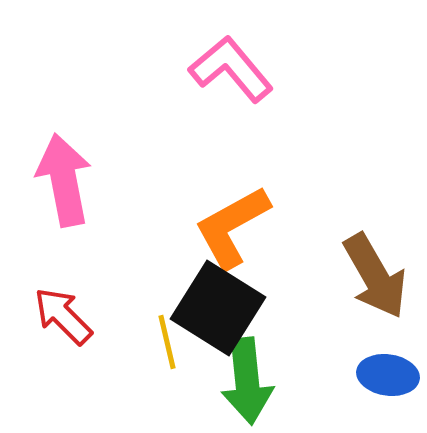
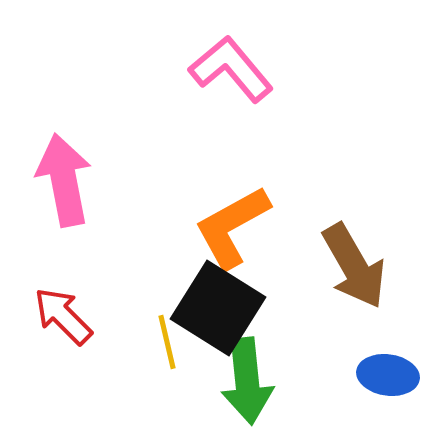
brown arrow: moved 21 px left, 10 px up
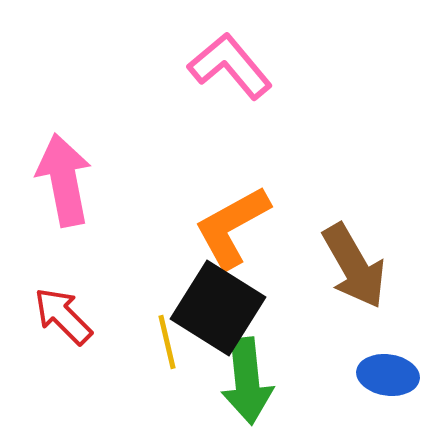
pink L-shape: moved 1 px left, 3 px up
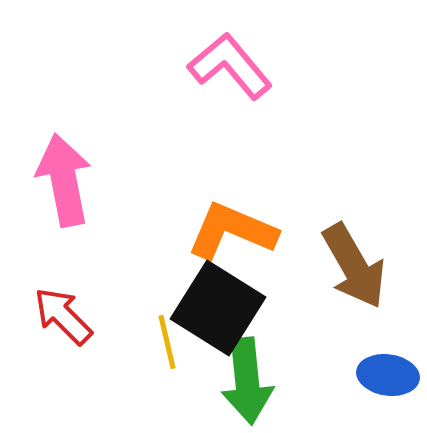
orange L-shape: moved 4 px down; rotated 52 degrees clockwise
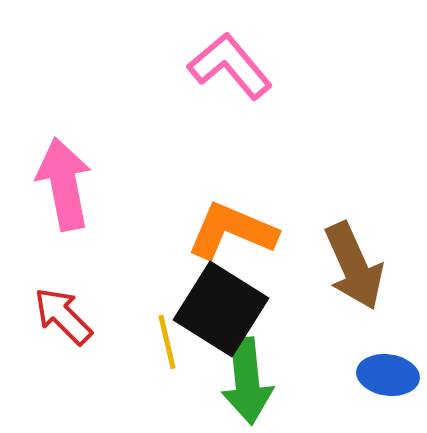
pink arrow: moved 4 px down
brown arrow: rotated 6 degrees clockwise
black square: moved 3 px right, 1 px down
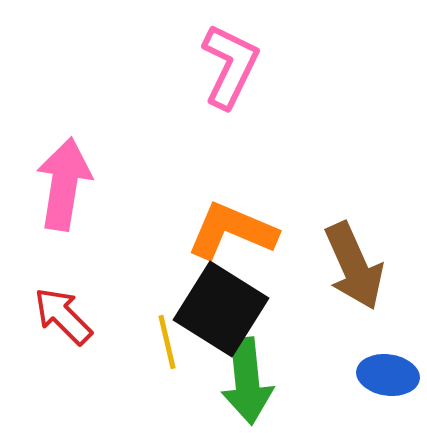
pink L-shape: rotated 66 degrees clockwise
pink arrow: rotated 20 degrees clockwise
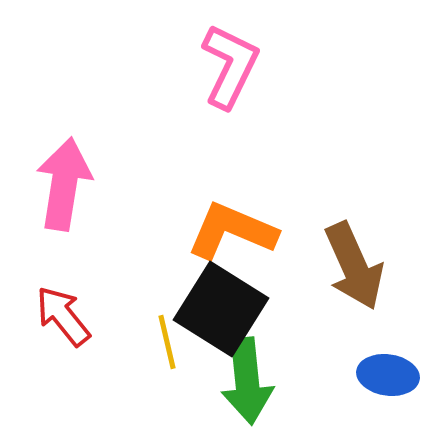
red arrow: rotated 6 degrees clockwise
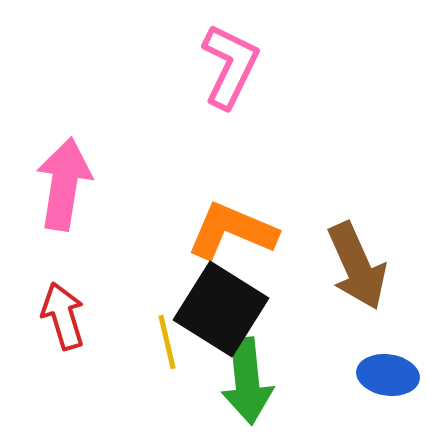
brown arrow: moved 3 px right
red arrow: rotated 22 degrees clockwise
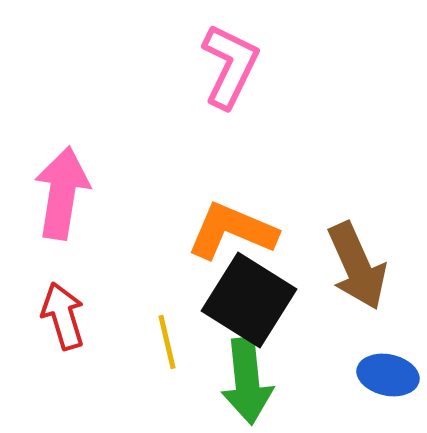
pink arrow: moved 2 px left, 9 px down
black square: moved 28 px right, 9 px up
blue ellipse: rotated 4 degrees clockwise
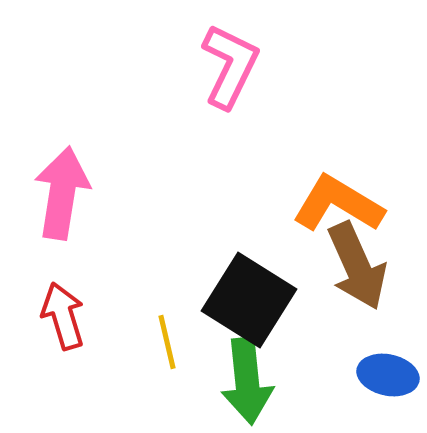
orange L-shape: moved 106 px right, 27 px up; rotated 8 degrees clockwise
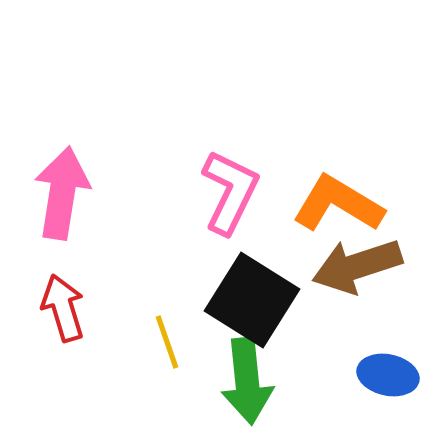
pink L-shape: moved 126 px down
brown arrow: rotated 96 degrees clockwise
black square: moved 3 px right
red arrow: moved 8 px up
yellow line: rotated 6 degrees counterclockwise
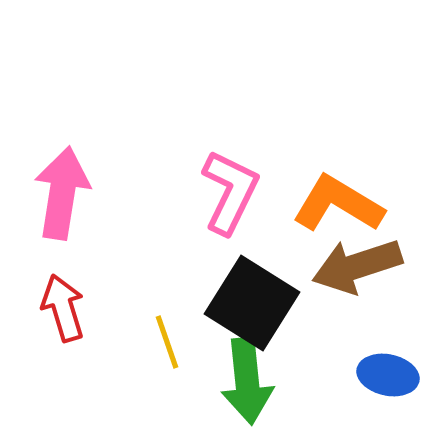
black square: moved 3 px down
